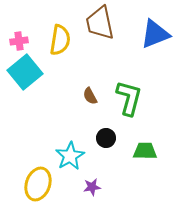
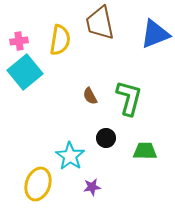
cyan star: rotated 8 degrees counterclockwise
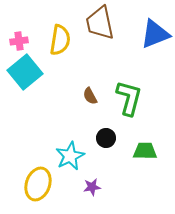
cyan star: rotated 12 degrees clockwise
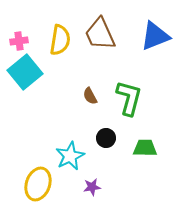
brown trapezoid: moved 11 px down; rotated 12 degrees counterclockwise
blue triangle: moved 2 px down
green trapezoid: moved 3 px up
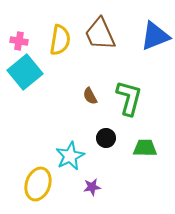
pink cross: rotated 18 degrees clockwise
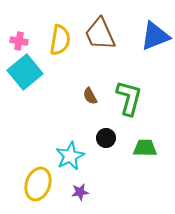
purple star: moved 12 px left, 5 px down
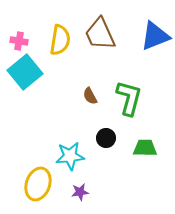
cyan star: rotated 20 degrees clockwise
